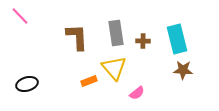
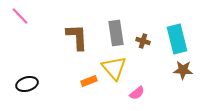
brown cross: rotated 16 degrees clockwise
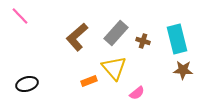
gray rectangle: rotated 50 degrees clockwise
brown L-shape: rotated 128 degrees counterclockwise
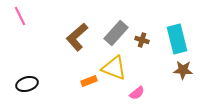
pink line: rotated 18 degrees clockwise
brown cross: moved 1 px left, 1 px up
yellow triangle: rotated 28 degrees counterclockwise
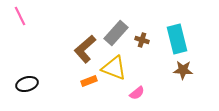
brown L-shape: moved 8 px right, 12 px down
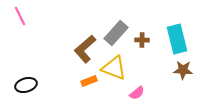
brown cross: rotated 16 degrees counterclockwise
black ellipse: moved 1 px left, 1 px down
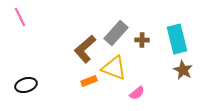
pink line: moved 1 px down
brown star: rotated 24 degrees clockwise
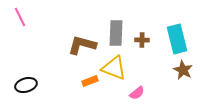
gray rectangle: rotated 40 degrees counterclockwise
brown L-shape: moved 3 px left, 4 px up; rotated 56 degrees clockwise
orange rectangle: moved 1 px right
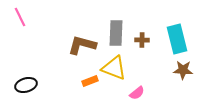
brown star: rotated 24 degrees counterclockwise
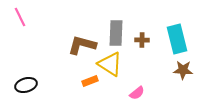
yellow triangle: moved 4 px left, 4 px up; rotated 12 degrees clockwise
